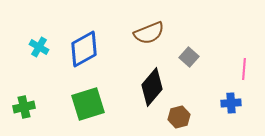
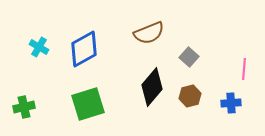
brown hexagon: moved 11 px right, 21 px up
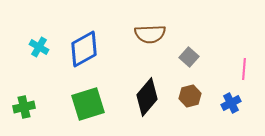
brown semicircle: moved 1 px right, 1 px down; rotated 20 degrees clockwise
black diamond: moved 5 px left, 10 px down
blue cross: rotated 24 degrees counterclockwise
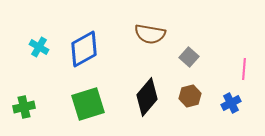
brown semicircle: rotated 12 degrees clockwise
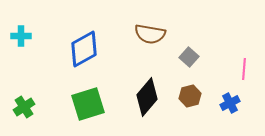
cyan cross: moved 18 px left, 11 px up; rotated 30 degrees counterclockwise
blue cross: moved 1 px left
green cross: rotated 20 degrees counterclockwise
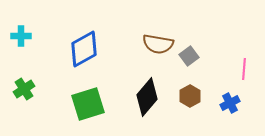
brown semicircle: moved 8 px right, 10 px down
gray square: moved 1 px up; rotated 12 degrees clockwise
brown hexagon: rotated 15 degrees counterclockwise
green cross: moved 18 px up
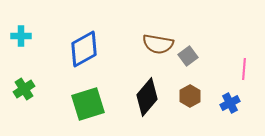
gray square: moved 1 px left
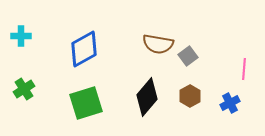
green square: moved 2 px left, 1 px up
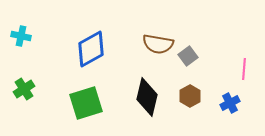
cyan cross: rotated 12 degrees clockwise
blue diamond: moved 7 px right
black diamond: rotated 27 degrees counterclockwise
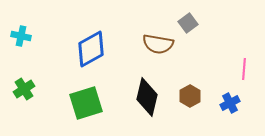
gray square: moved 33 px up
